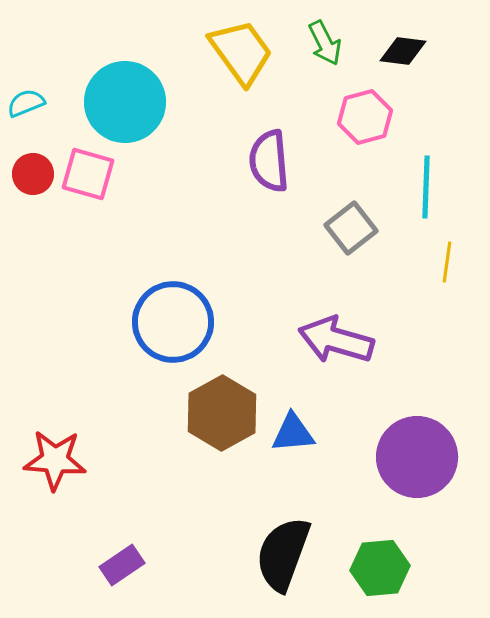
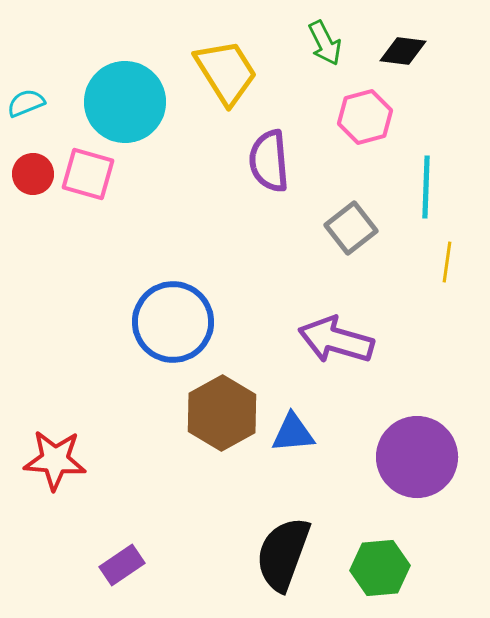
yellow trapezoid: moved 15 px left, 20 px down; rotated 4 degrees clockwise
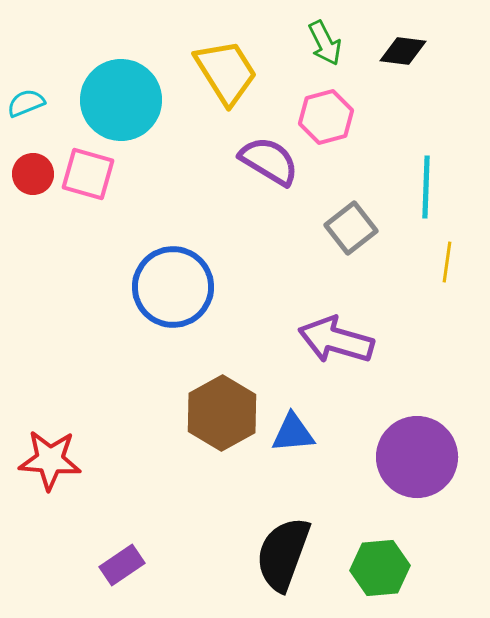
cyan circle: moved 4 px left, 2 px up
pink hexagon: moved 39 px left
purple semicircle: rotated 126 degrees clockwise
blue circle: moved 35 px up
red star: moved 5 px left
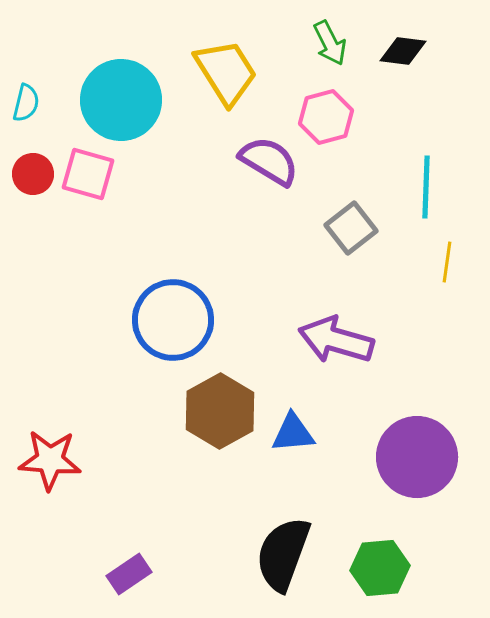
green arrow: moved 5 px right
cyan semicircle: rotated 126 degrees clockwise
blue circle: moved 33 px down
brown hexagon: moved 2 px left, 2 px up
purple rectangle: moved 7 px right, 9 px down
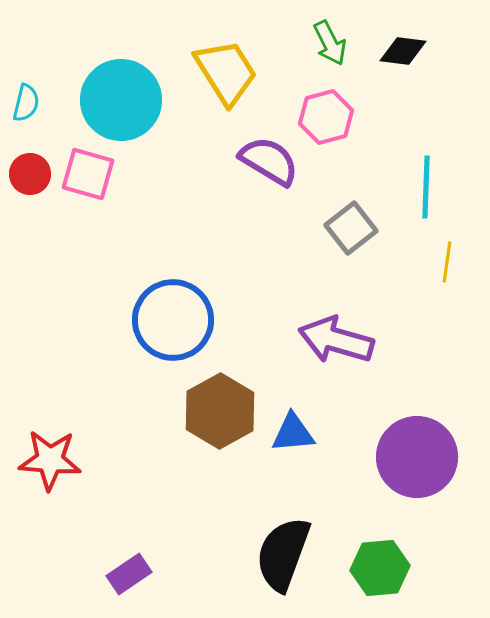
red circle: moved 3 px left
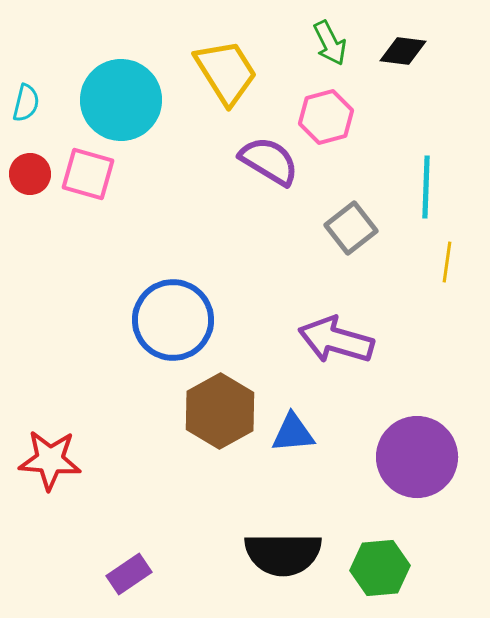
black semicircle: rotated 110 degrees counterclockwise
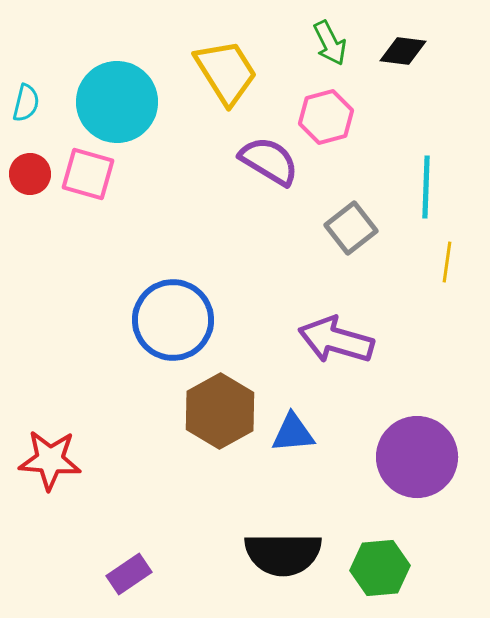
cyan circle: moved 4 px left, 2 px down
